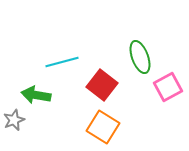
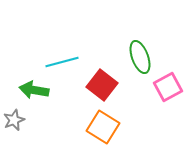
green arrow: moved 2 px left, 5 px up
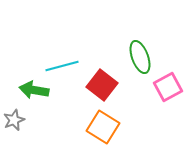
cyan line: moved 4 px down
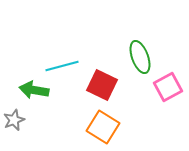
red square: rotated 12 degrees counterclockwise
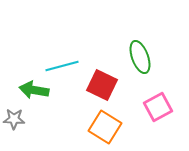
pink square: moved 10 px left, 20 px down
gray star: moved 1 px up; rotated 25 degrees clockwise
orange square: moved 2 px right
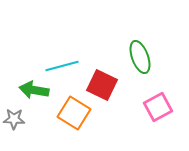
orange square: moved 31 px left, 14 px up
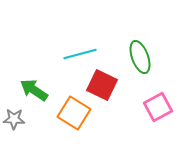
cyan line: moved 18 px right, 12 px up
green arrow: rotated 24 degrees clockwise
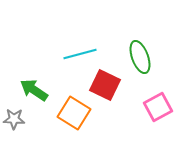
red square: moved 3 px right
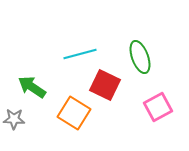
green arrow: moved 2 px left, 3 px up
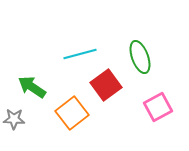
red square: moved 1 px right; rotated 28 degrees clockwise
orange square: moved 2 px left; rotated 20 degrees clockwise
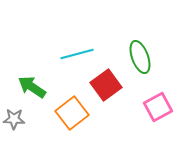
cyan line: moved 3 px left
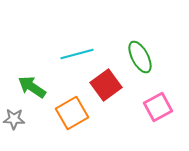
green ellipse: rotated 8 degrees counterclockwise
orange square: rotated 8 degrees clockwise
